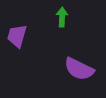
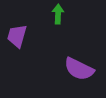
green arrow: moved 4 px left, 3 px up
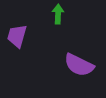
purple semicircle: moved 4 px up
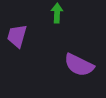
green arrow: moved 1 px left, 1 px up
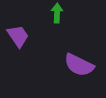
purple trapezoid: moved 1 px right; rotated 130 degrees clockwise
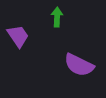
green arrow: moved 4 px down
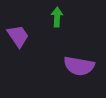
purple semicircle: moved 1 px down; rotated 16 degrees counterclockwise
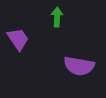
purple trapezoid: moved 3 px down
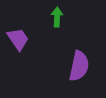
purple semicircle: rotated 88 degrees counterclockwise
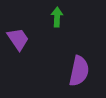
purple semicircle: moved 5 px down
